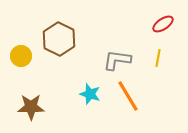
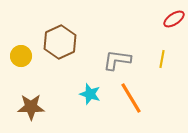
red ellipse: moved 11 px right, 5 px up
brown hexagon: moved 1 px right, 3 px down; rotated 8 degrees clockwise
yellow line: moved 4 px right, 1 px down
orange line: moved 3 px right, 2 px down
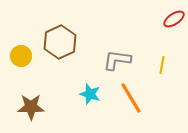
yellow line: moved 6 px down
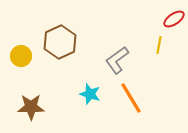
gray L-shape: rotated 44 degrees counterclockwise
yellow line: moved 3 px left, 20 px up
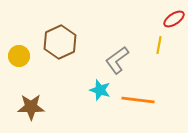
yellow circle: moved 2 px left
cyan star: moved 10 px right, 4 px up
orange line: moved 7 px right, 2 px down; rotated 52 degrees counterclockwise
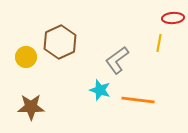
red ellipse: moved 1 px left, 1 px up; rotated 30 degrees clockwise
yellow line: moved 2 px up
yellow circle: moved 7 px right, 1 px down
